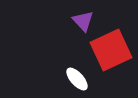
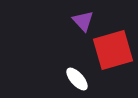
red square: moved 2 px right; rotated 9 degrees clockwise
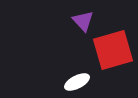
white ellipse: moved 3 px down; rotated 75 degrees counterclockwise
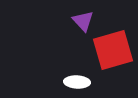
white ellipse: rotated 30 degrees clockwise
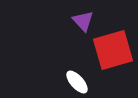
white ellipse: rotated 45 degrees clockwise
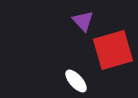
white ellipse: moved 1 px left, 1 px up
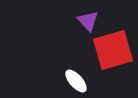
purple triangle: moved 5 px right
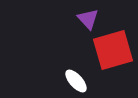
purple triangle: moved 2 px up
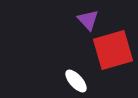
purple triangle: moved 1 px down
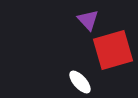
white ellipse: moved 4 px right, 1 px down
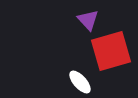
red square: moved 2 px left, 1 px down
